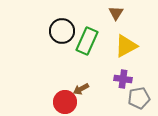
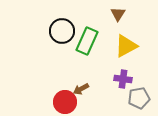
brown triangle: moved 2 px right, 1 px down
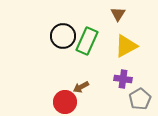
black circle: moved 1 px right, 5 px down
brown arrow: moved 2 px up
gray pentagon: moved 1 px right, 1 px down; rotated 20 degrees counterclockwise
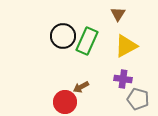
gray pentagon: moved 2 px left; rotated 25 degrees counterclockwise
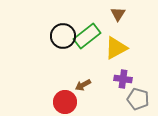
green rectangle: moved 5 px up; rotated 28 degrees clockwise
yellow triangle: moved 10 px left, 2 px down
brown arrow: moved 2 px right, 2 px up
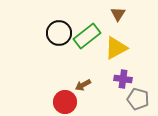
black circle: moved 4 px left, 3 px up
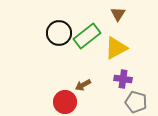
gray pentagon: moved 2 px left, 3 px down
